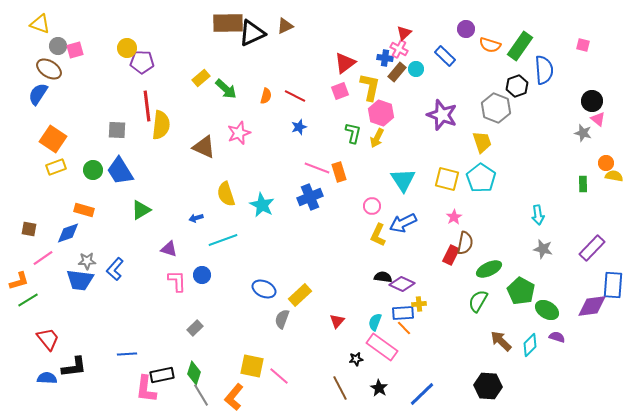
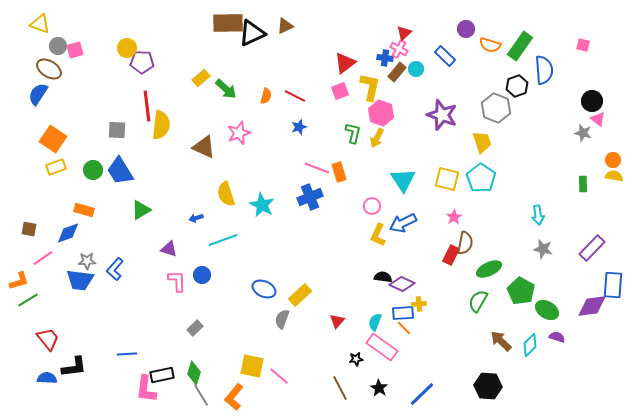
orange circle at (606, 163): moved 7 px right, 3 px up
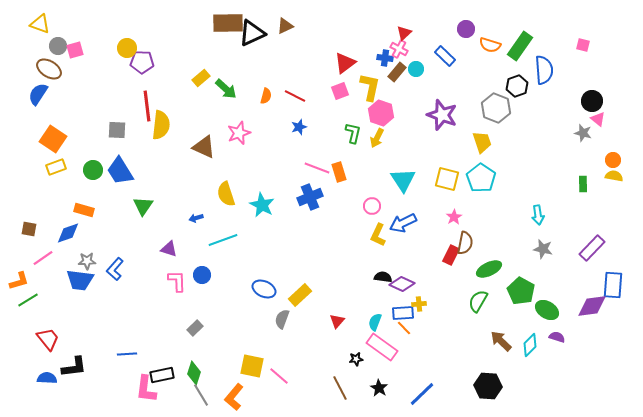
green triangle at (141, 210): moved 2 px right, 4 px up; rotated 25 degrees counterclockwise
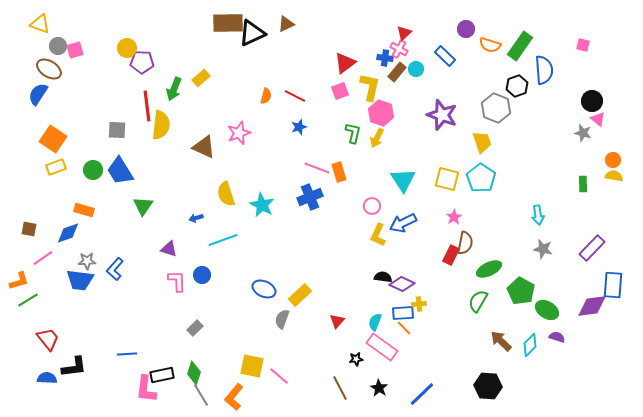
brown triangle at (285, 26): moved 1 px right, 2 px up
green arrow at (226, 89): moved 52 px left; rotated 70 degrees clockwise
